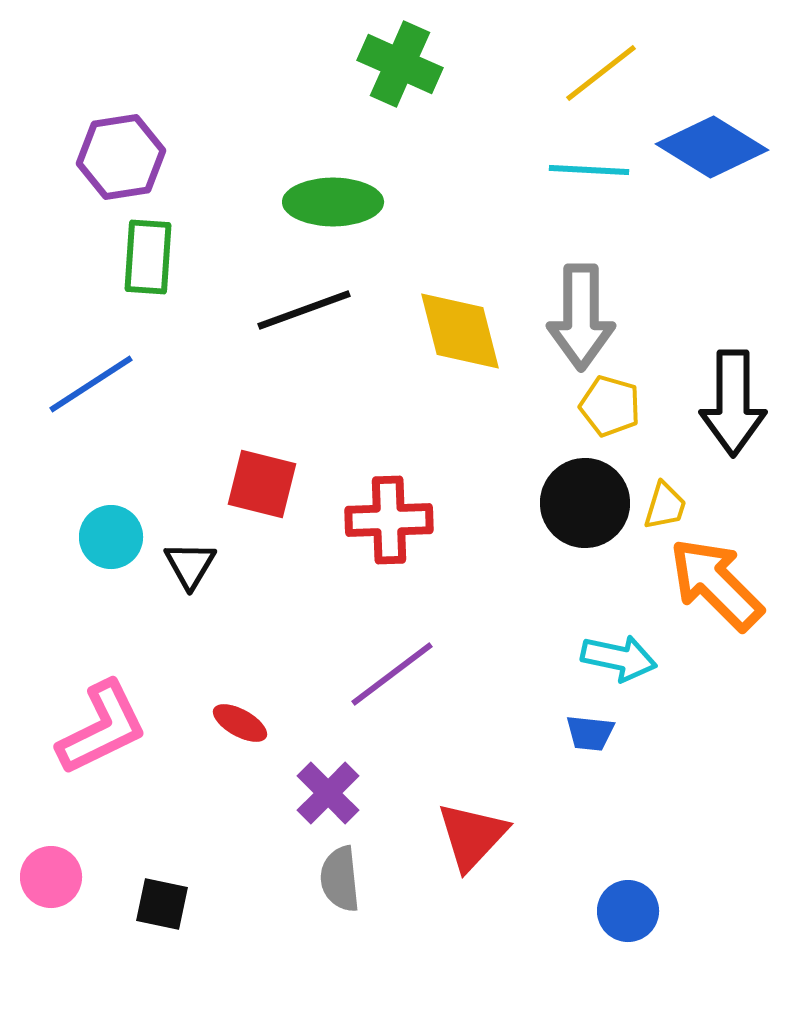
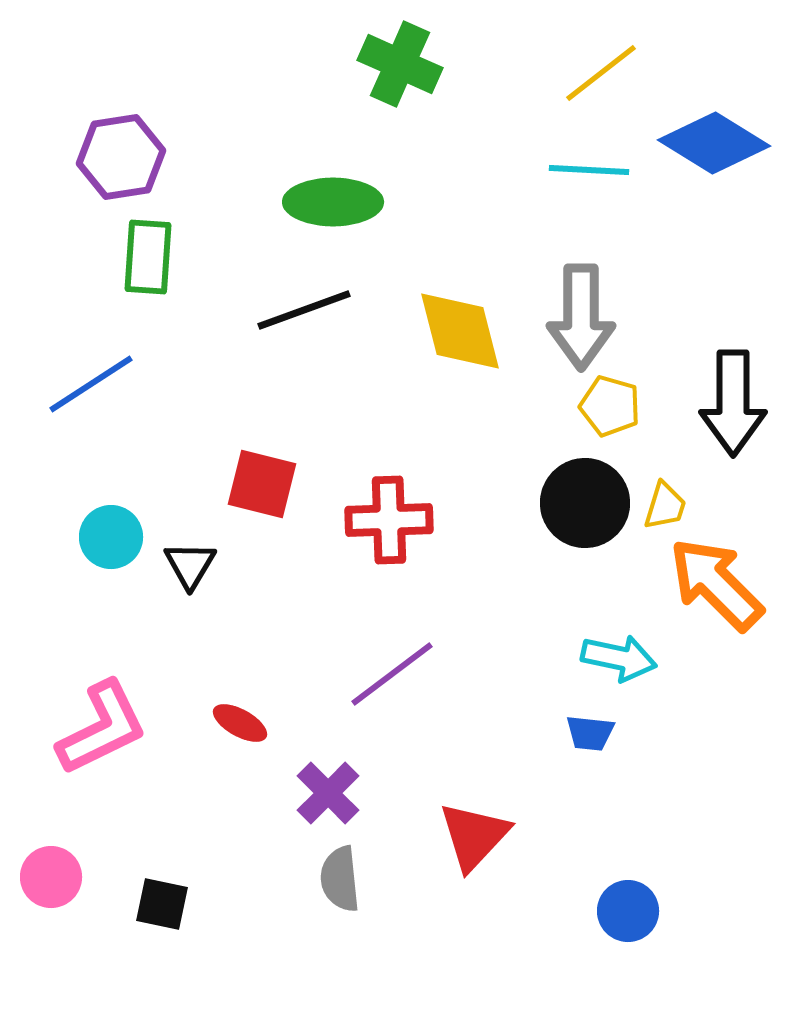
blue diamond: moved 2 px right, 4 px up
red triangle: moved 2 px right
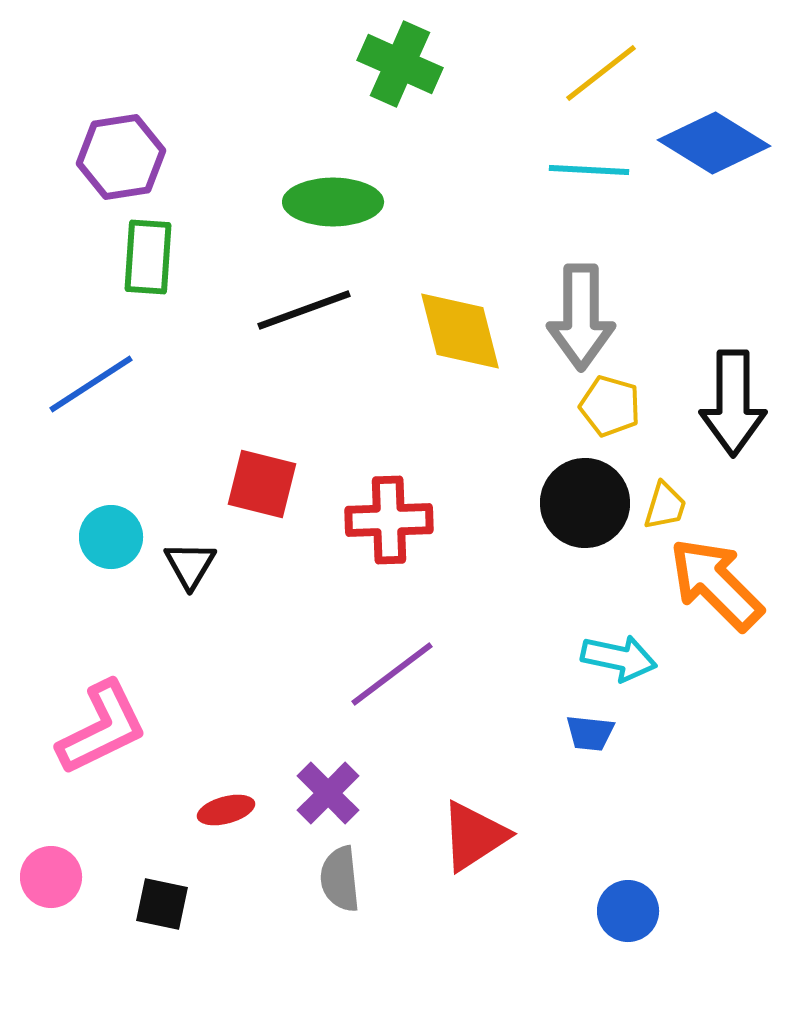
red ellipse: moved 14 px left, 87 px down; rotated 44 degrees counterclockwise
red triangle: rotated 14 degrees clockwise
